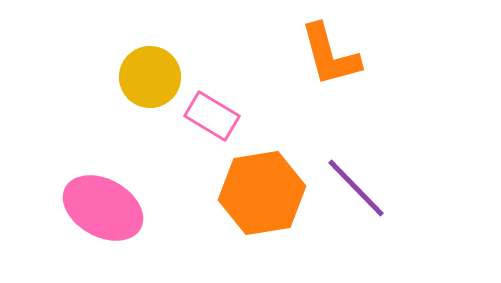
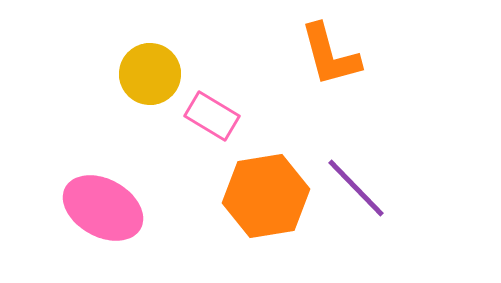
yellow circle: moved 3 px up
orange hexagon: moved 4 px right, 3 px down
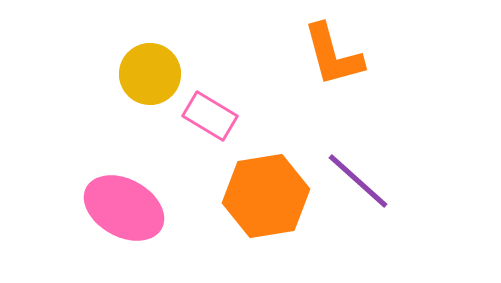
orange L-shape: moved 3 px right
pink rectangle: moved 2 px left
purple line: moved 2 px right, 7 px up; rotated 4 degrees counterclockwise
pink ellipse: moved 21 px right
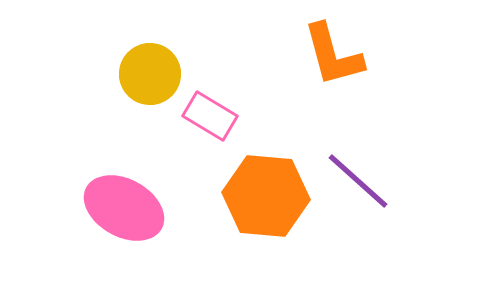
orange hexagon: rotated 14 degrees clockwise
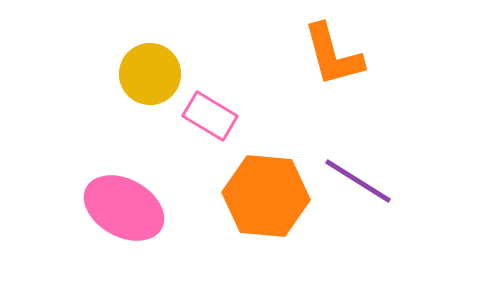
purple line: rotated 10 degrees counterclockwise
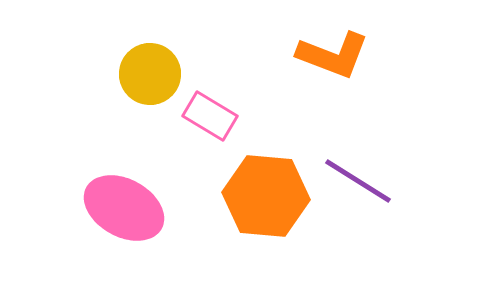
orange L-shape: rotated 54 degrees counterclockwise
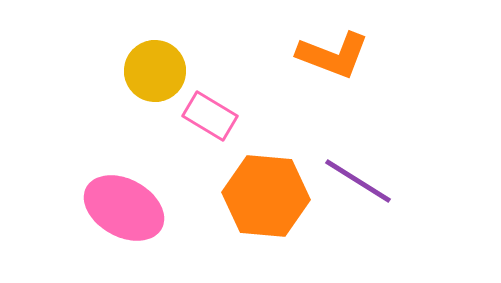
yellow circle: moved 5 px right, 3 px up
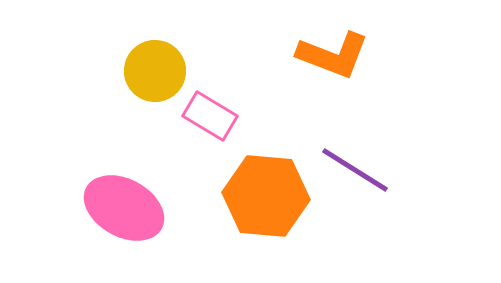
purple line: moved 3 px left, 11 px up
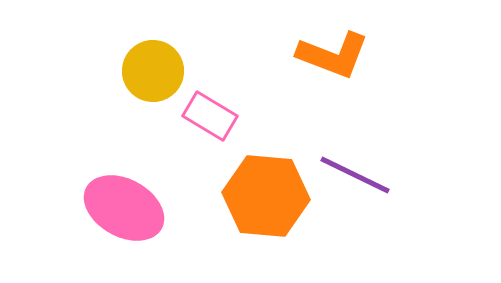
yellow circle: moved 2 px left
purple line: moved 5 px down; rotated 6 degrees counterclockwise
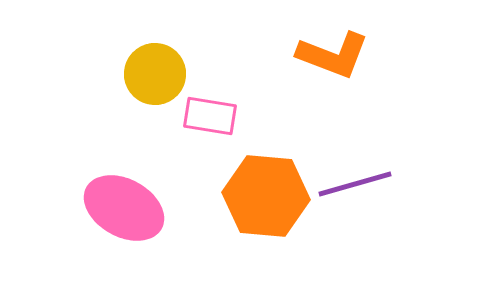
yellow circle: moved 2 px right, 3 px down
pink rectangle: rotated 22 degrees counterclockwise
purple line: moved 9 px down; rotated 42 degrees counterclockwise
